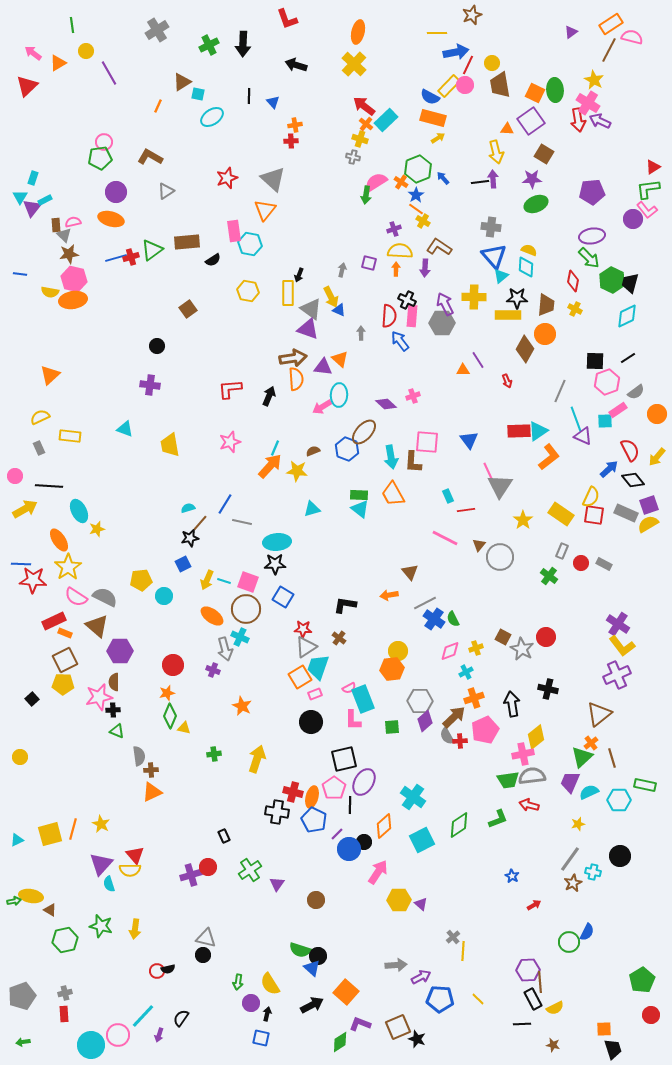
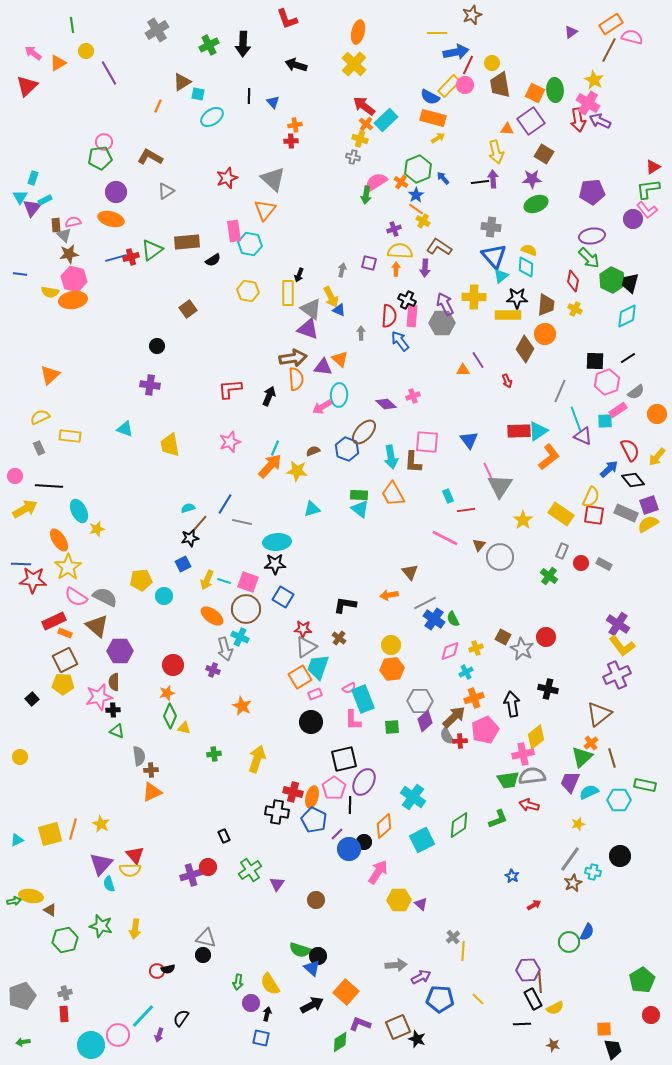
yellow circle at (398, 651): moved 7 px left, 6 px up
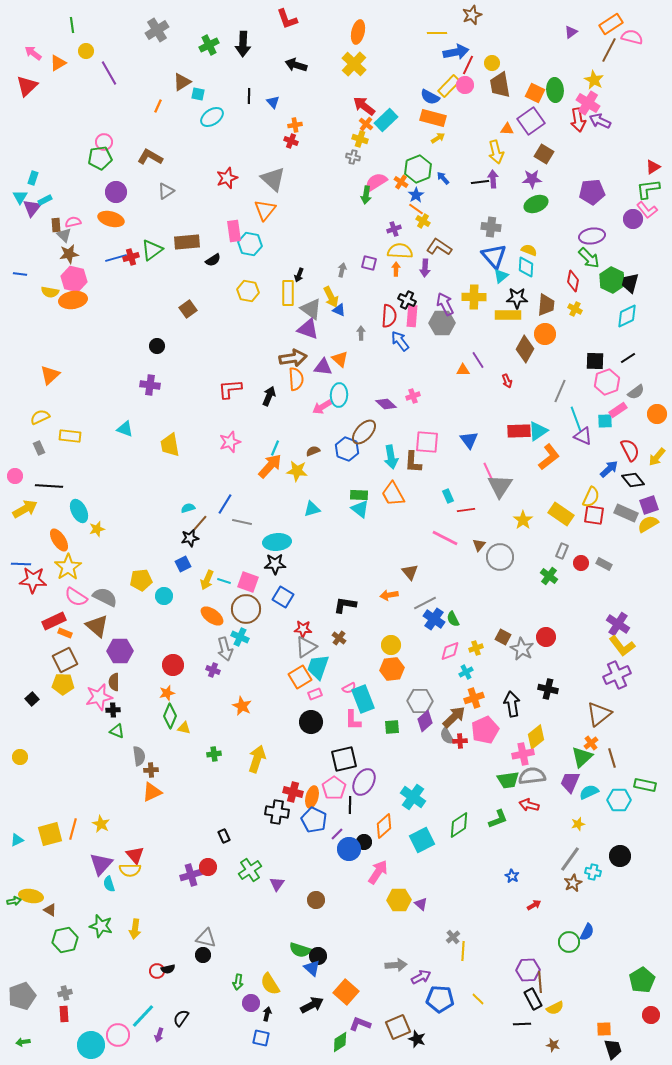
red cross at (291, 141): rotated 24 degrees clockwise
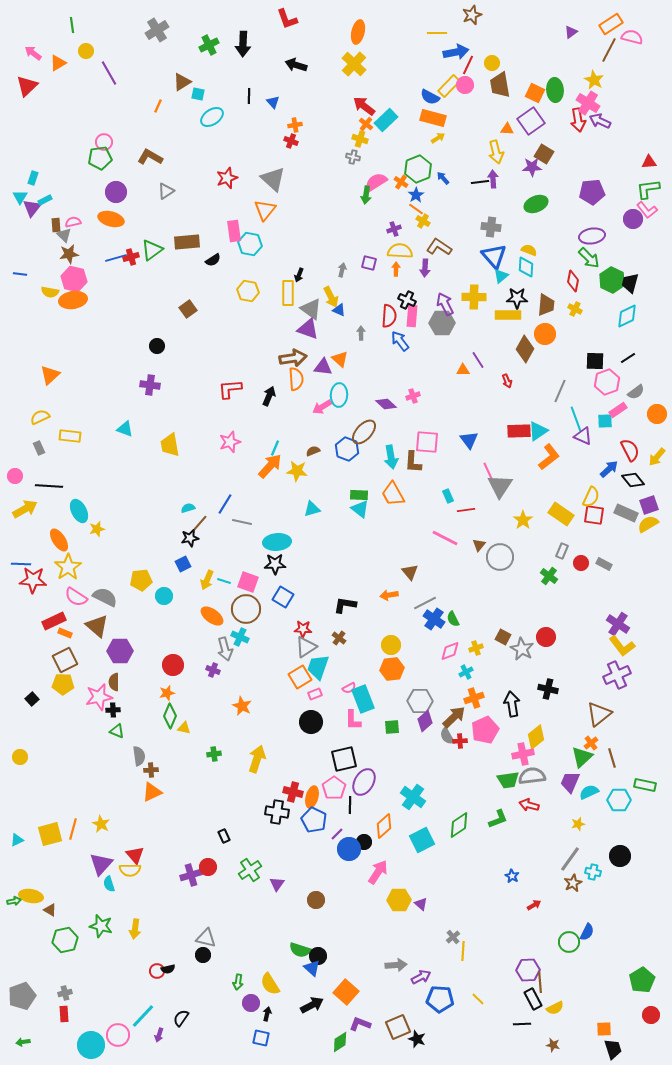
red triangle at (653, 167): moved 4 px left, 5 px up; rotated 28 degrees clockwise
purple star at (532, 179): moved 12 px up
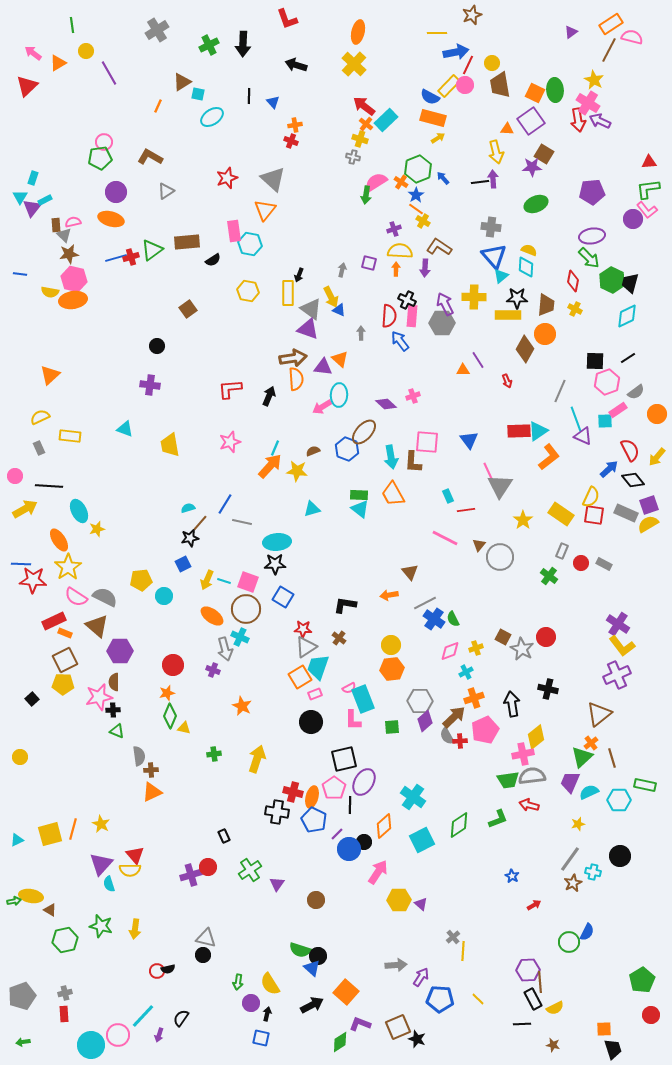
purple arrow at (421, 977): rotated 30 degrees counterclockwise
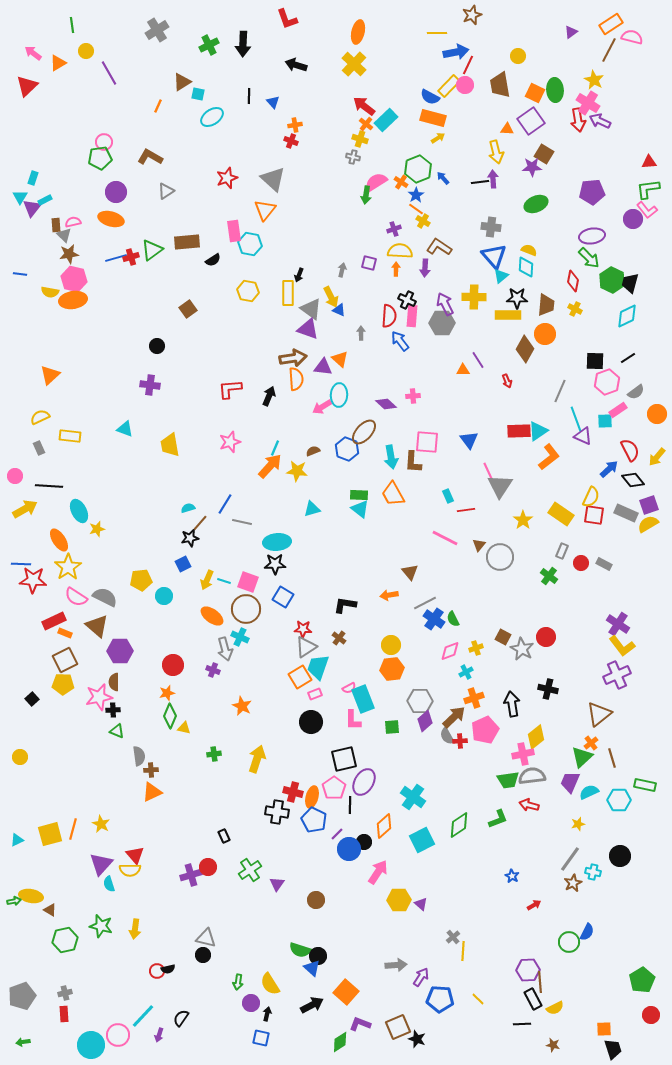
yellow circle at (492, 63): moved 26 px right, 7 px up
pink cross at (413, 396): rotated 16 degrees clockwise
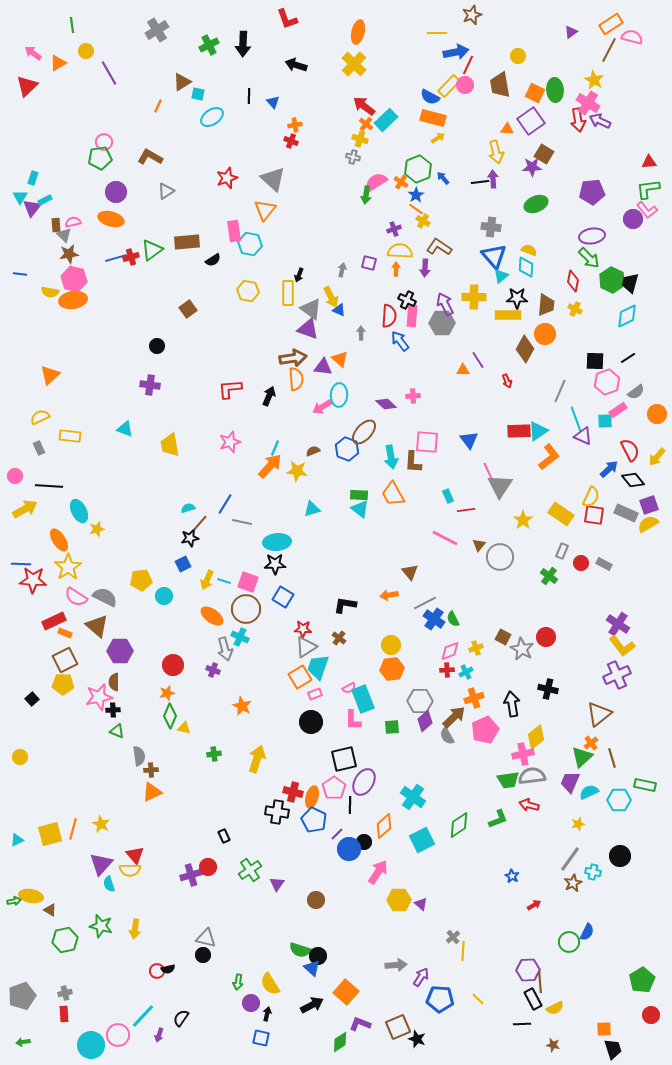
red cross at (460, 741): moved 13 px left, 71 px up
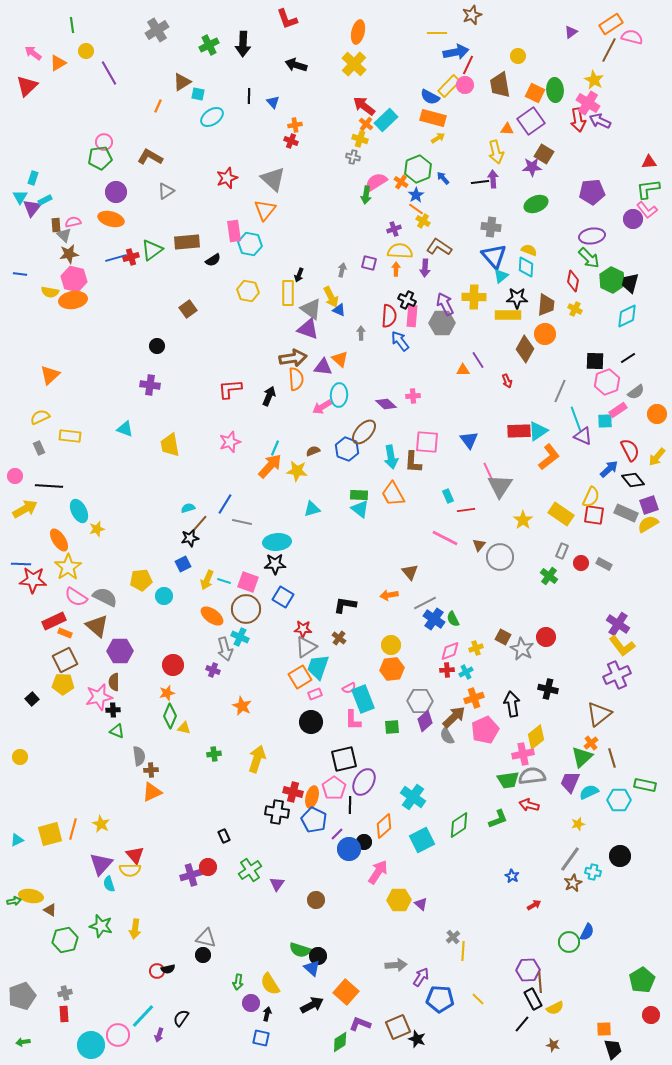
black line at (522, 1024): rotated 48 degrees counterclockwise
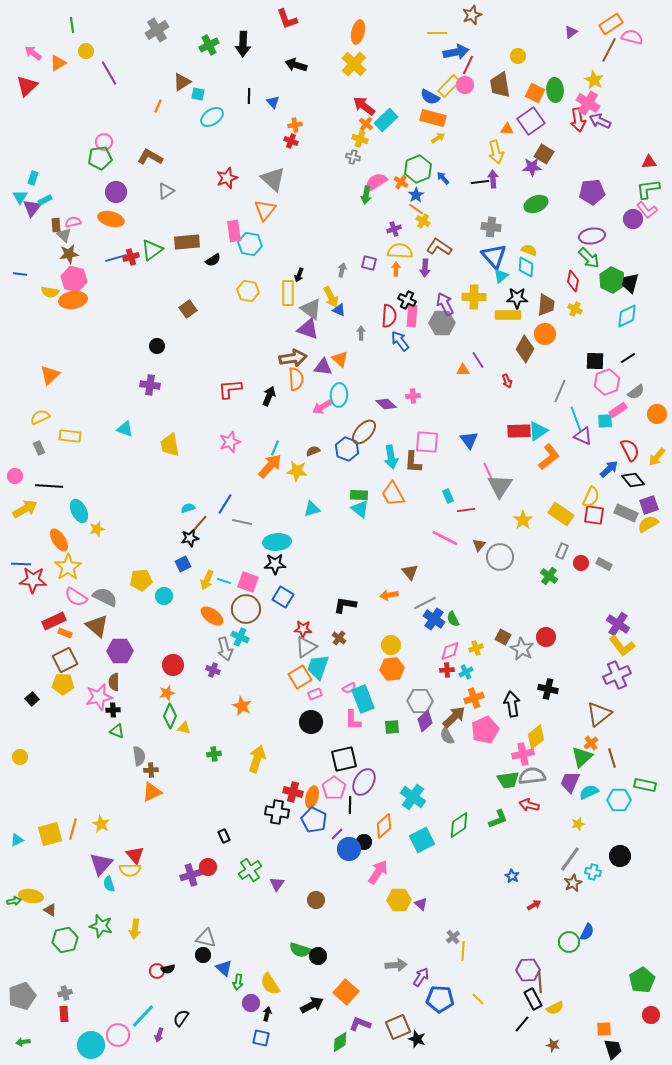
blue triangle at (312, 968): moved 88 px left
